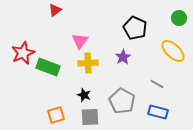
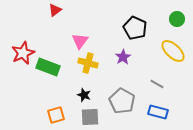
green circle: moved 2 px left, 1 px down
yellow cross: rotated 18 degrees clockwise
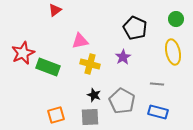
green circle: moved 1 px left
pink triangle: rotated 42 degrees clockwise
yellow ellipse: moved 1 px down; rotated 35 degrees clockwise
yellow cross: moved 2 px right, 1 px down
gray line: rotated 24 degrees counterclockwise
black star: moved 10 px right
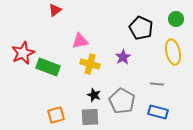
black pentagon: moved 6 px right
